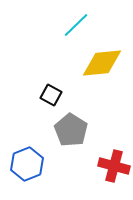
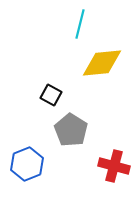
cyan line: moved 4 px right, 1 px up; rotated 32 degrees counterclockwise
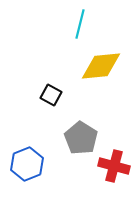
yellow diamond: moved 1 px left, 3 px down
gray pentagon: moved 10 px right, 8 px down
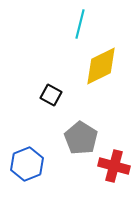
yellow diamond: rotated 21 degrees counterclockwise
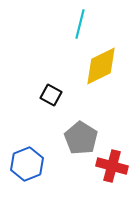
red cross: moved 2 px left
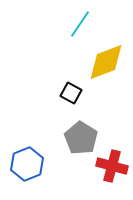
cyan line: rotated 20 degrees clockwise
yellow diamond: moved 5 px right, 4 px up; rotated 6 degrees clockwise
black square: moved 20 px right, 2 px up
